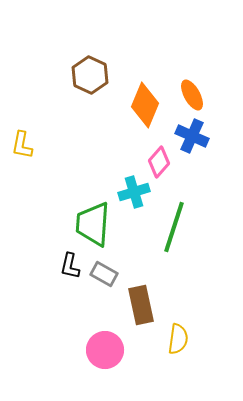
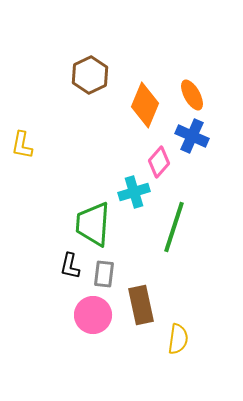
brown hexagon: rotated 9 degrees clockwise
gray rectangle: rotated 68 degrees clockwise
pink circle: moved 12 px left, 35 px up
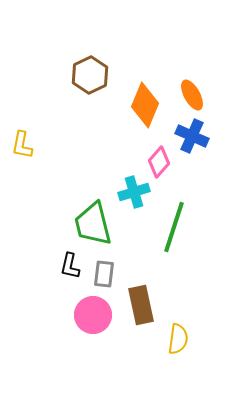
green trapezoid: rotated 18 degrees counterclockwise
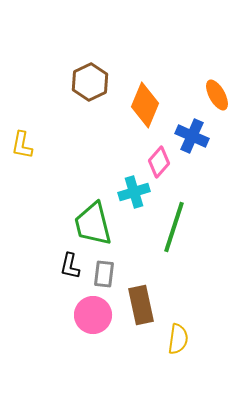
brown hexagon: moved 7 px down
orange ellipse: moved 25 px right
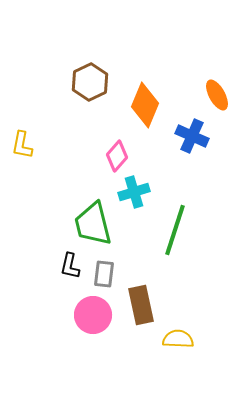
pink diamond: moved 42 px left, 6 px up
green line: moved 1 px right, 3 px down
yellow semicircle: rotated 96 degrees counterclockwise
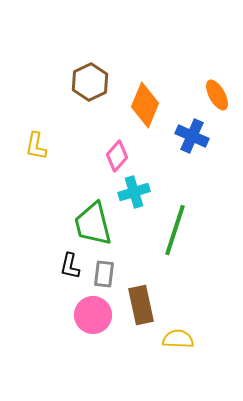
yellow L-shape: moved 14 px right, 1 px down
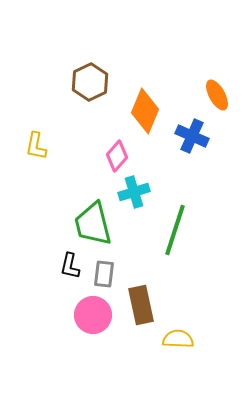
orange diamond: moved 6 px down
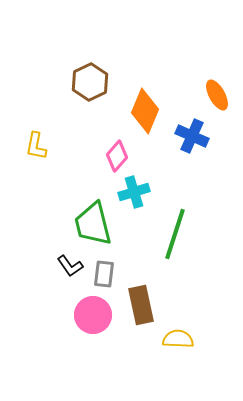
green line: moved 4 px down
black L-shape: rotated 48 degrees counterclockwise
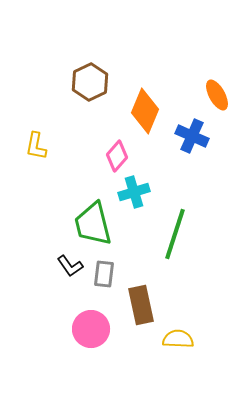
pink circle: moved 2 px left, 14 px down
